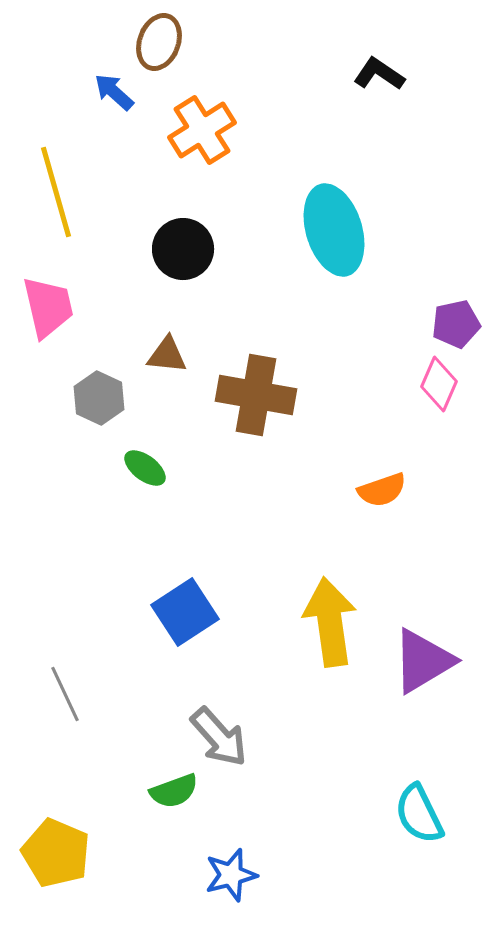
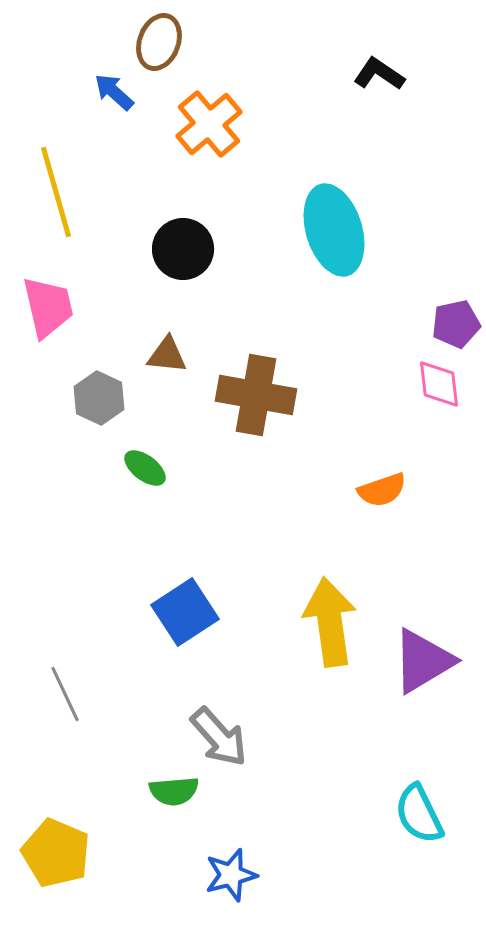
orange cross: moved 7 px right, 6 px up; rotated 8 degrees counterclockwise
pink diamond: rotated 30 degrees counterclockwise
green semicircle: rotated 15 degrees clockwise
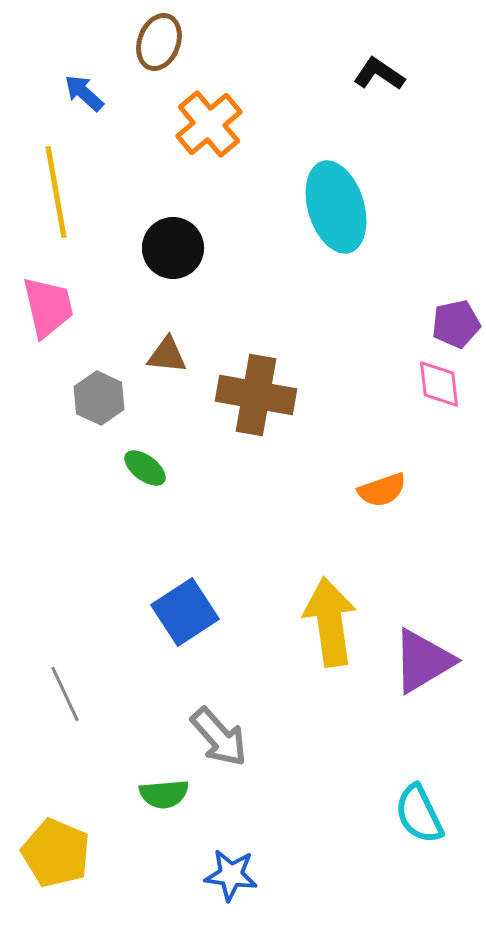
blue arrow: moved 30 px left, 1 px down
yellow line: rotated 6 degrees clockwise
cyan ellipse: moved 2 px right, 23 px up
black circle: moved 10 px left, 1 px up
green semicircle: moved 10 px left, 3 px down
blue star: rotated 22 degrees clockwise
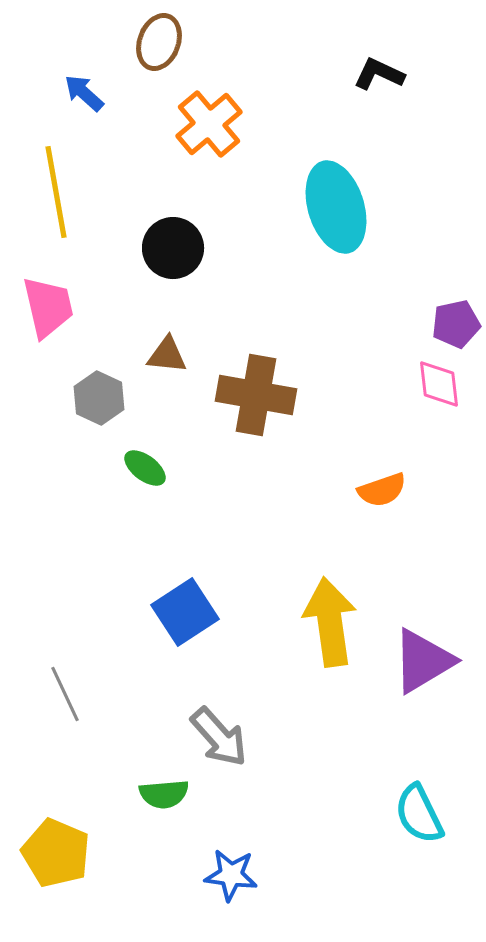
black L-shape: rotated 9 degrees counterclockwise
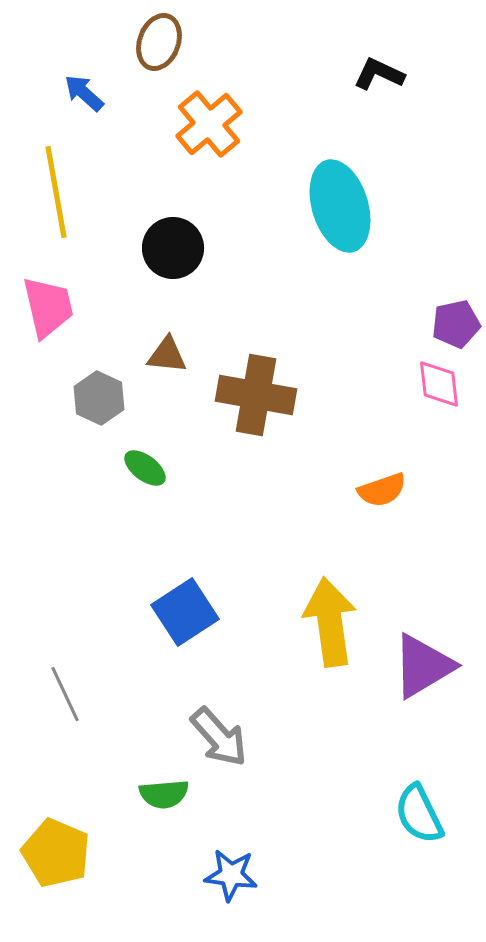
cyan ellipse: moved 4 px right, 1 px up
purple triangle: moved 5 px down
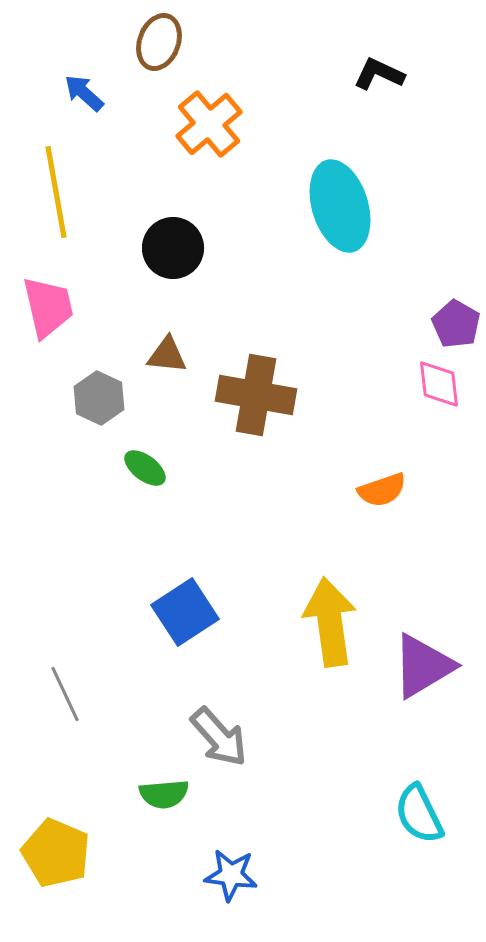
purple pentagon: rotated 30 degrees counterclockwise
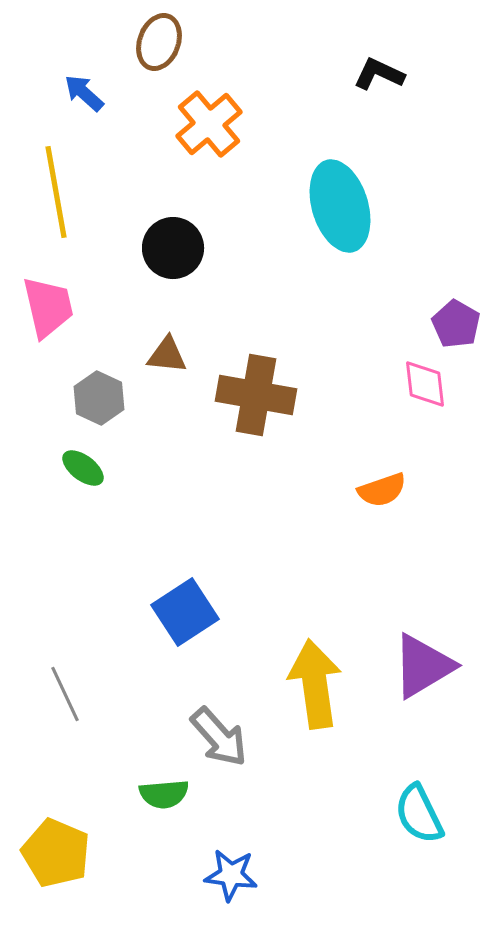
pink diamond: moved 14 px left
green ellipse: moved 62 px left
yellow arrow: moved 15 px left, 62 px down
